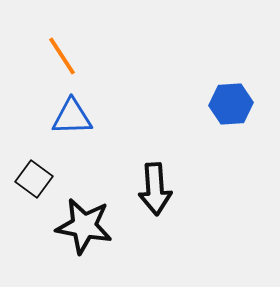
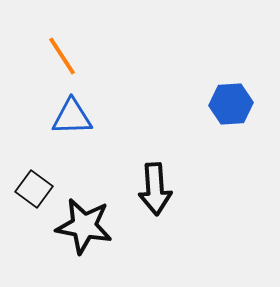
black square: moved 10 px down
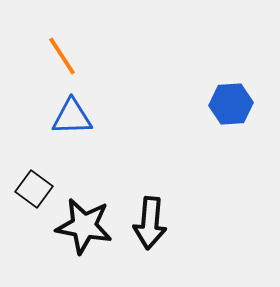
black arrow: moved 5 px left, 34 px down; rotated 9 degrees clockwise
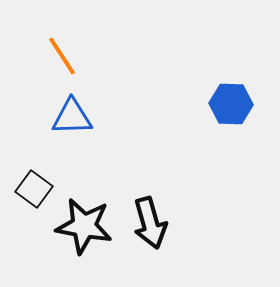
blue hexagon: rotated 6 degrees clockwise
black arrow: rotated 21 degrees counterclockwise
